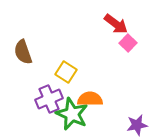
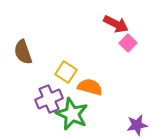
red arrow: rotated 10 degrees counterclockwise
orange semicircle: moved 12 px up; rotated 15 degrees clockwise
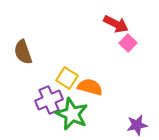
yellow square: moved 1 px right, 6 px down
purple cross: moved 1 px down
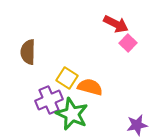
brown semicircle: moved 5 px right; rotated 20 degrees clockwise
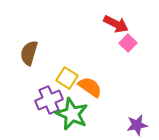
brown semicircle: moved 1 px right, 1 px down; rotated 15 degrees clockwise
orange semicircle: rotated 20 degrees clockwise
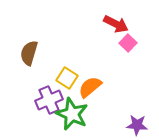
orange semicircle: rotated 75 degrees counterclockwise
purple star: rotated 15 degrees clockwise
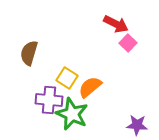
purple cross: rotated 28 degrees clockwise
